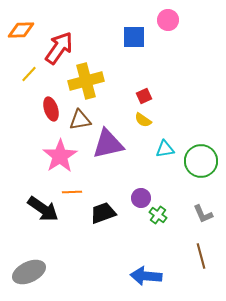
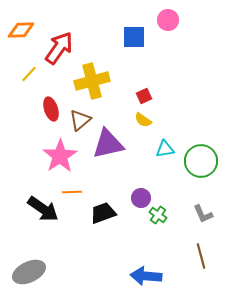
yellow cross: moved 6 px right
brown triangle: rotated 30 degrees counterclockwise
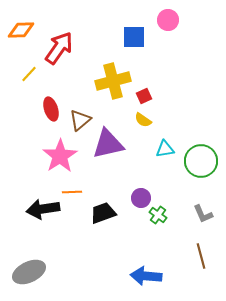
yellow cross: moved 21 px right
black arrow: rotated 136 degrees clockwise
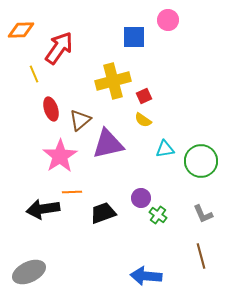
yellow line: moved 5 px right; rotated 66 degrees counterclockwise
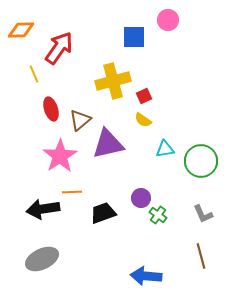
gray ellipse: moved 13 px right, 13 px up
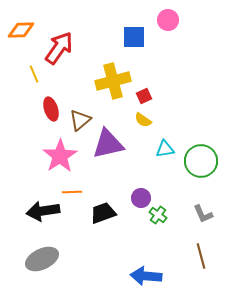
black arrow: moved 2 px down
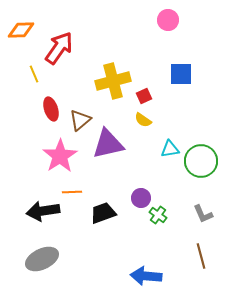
blue square: moved 47 px right, 37 px down
cyan triangle: moved 5 px right
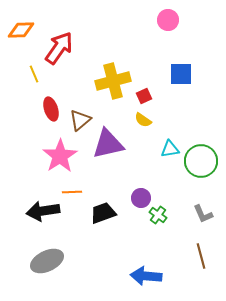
gray ellipse: moved 5 px right, 2 px down
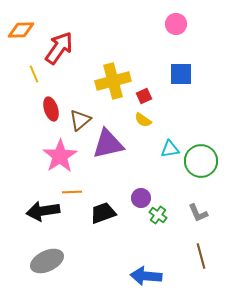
pink circle: moved 8 px right, 4 px down
gray L-shape: moved 5 px left, 1 px up
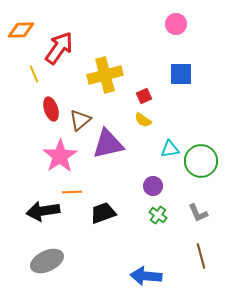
yellow cross: moved 8 px left, 6 px up
purple circle: moved 12 px right, 12 px up
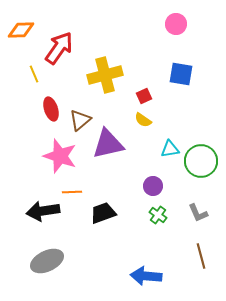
blue square: rotated 10 degrees clockwise
pink star: rotated 20 degrees counterclockwise
